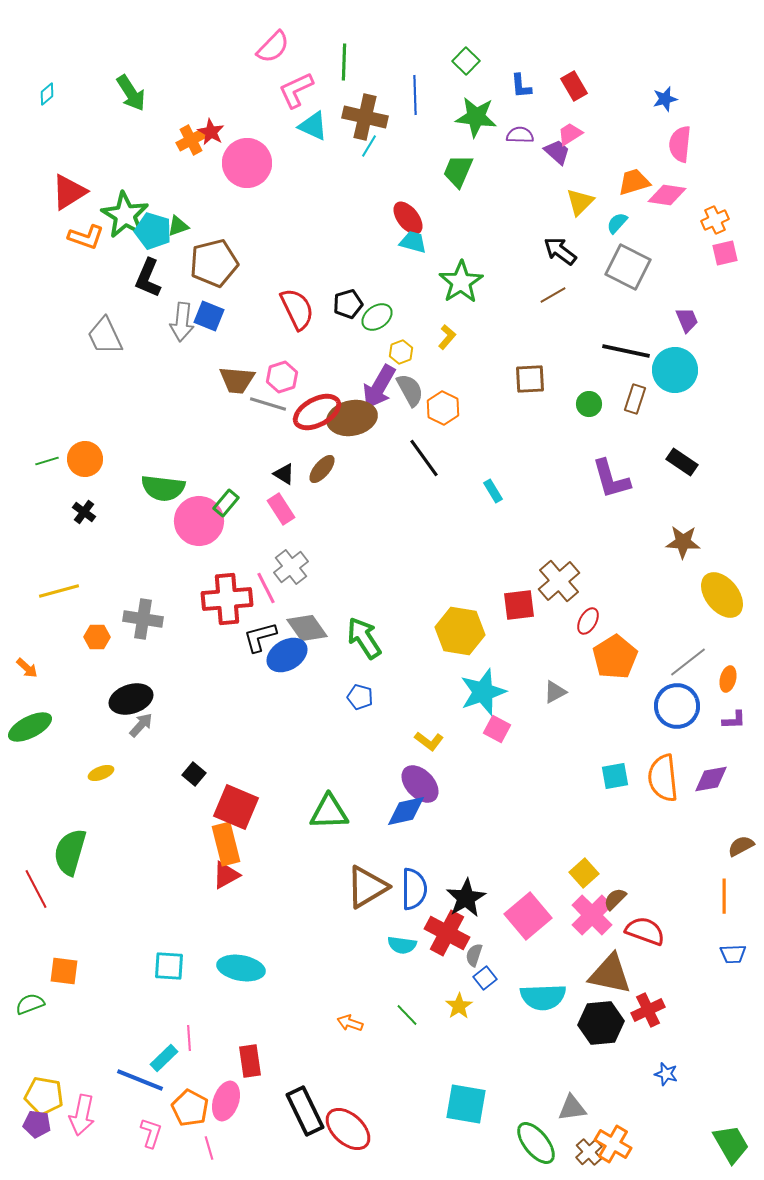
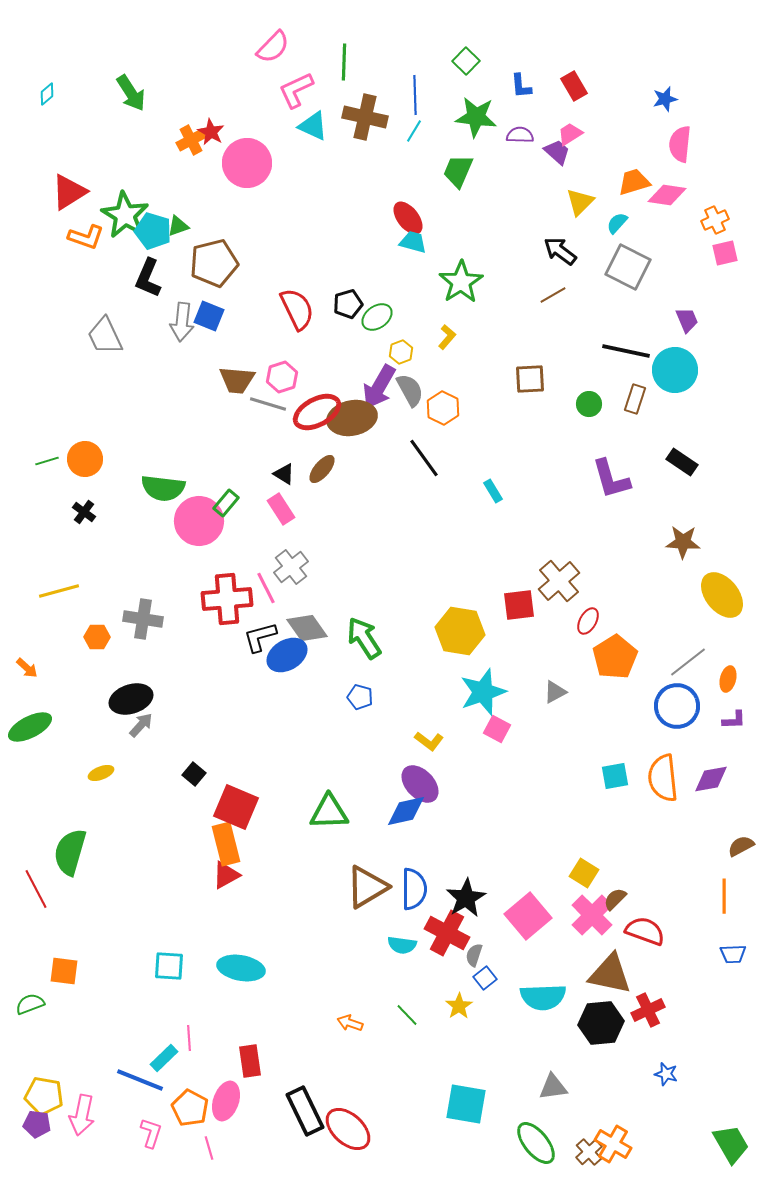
cyan line at (369, 146): moved 45 px right, 15 px up
yellow square at (584, 873): rotated 16 degrees counterclockwise
gray triangle at (572, 1108): moved 19 px left, 21 px up
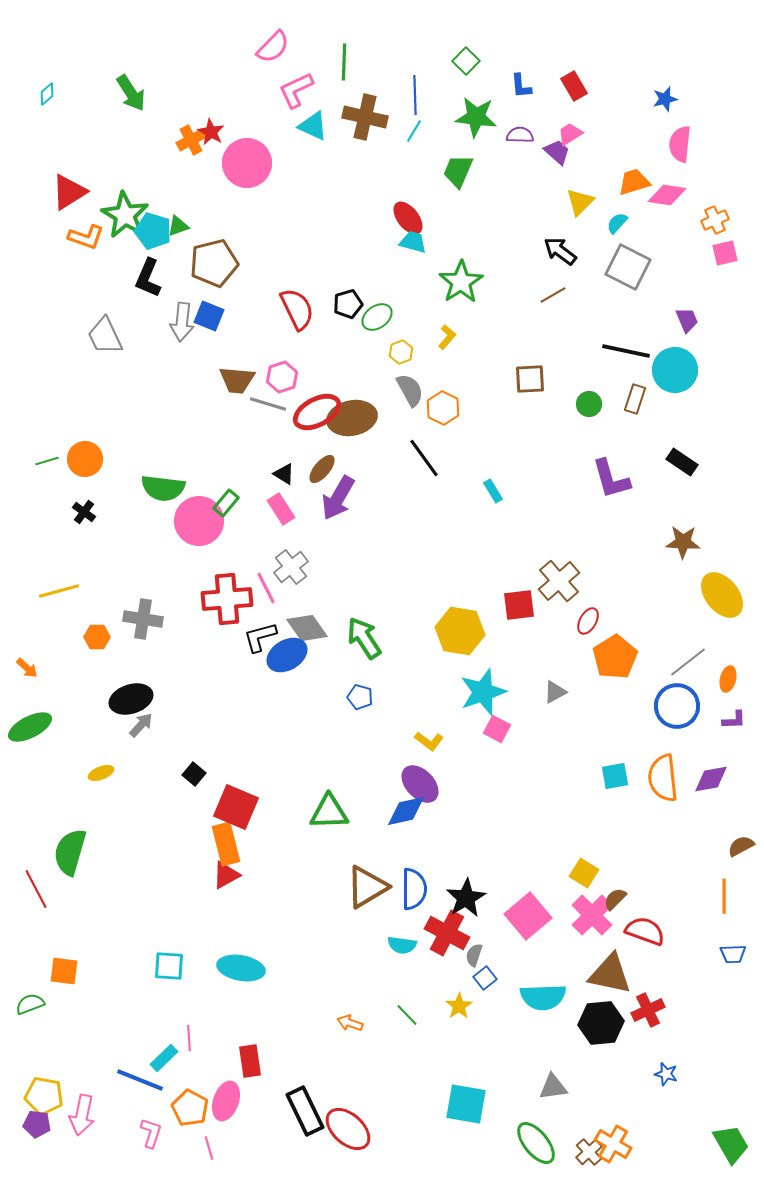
purple arrow at (379, 387): moved 41 px left, 111 px down
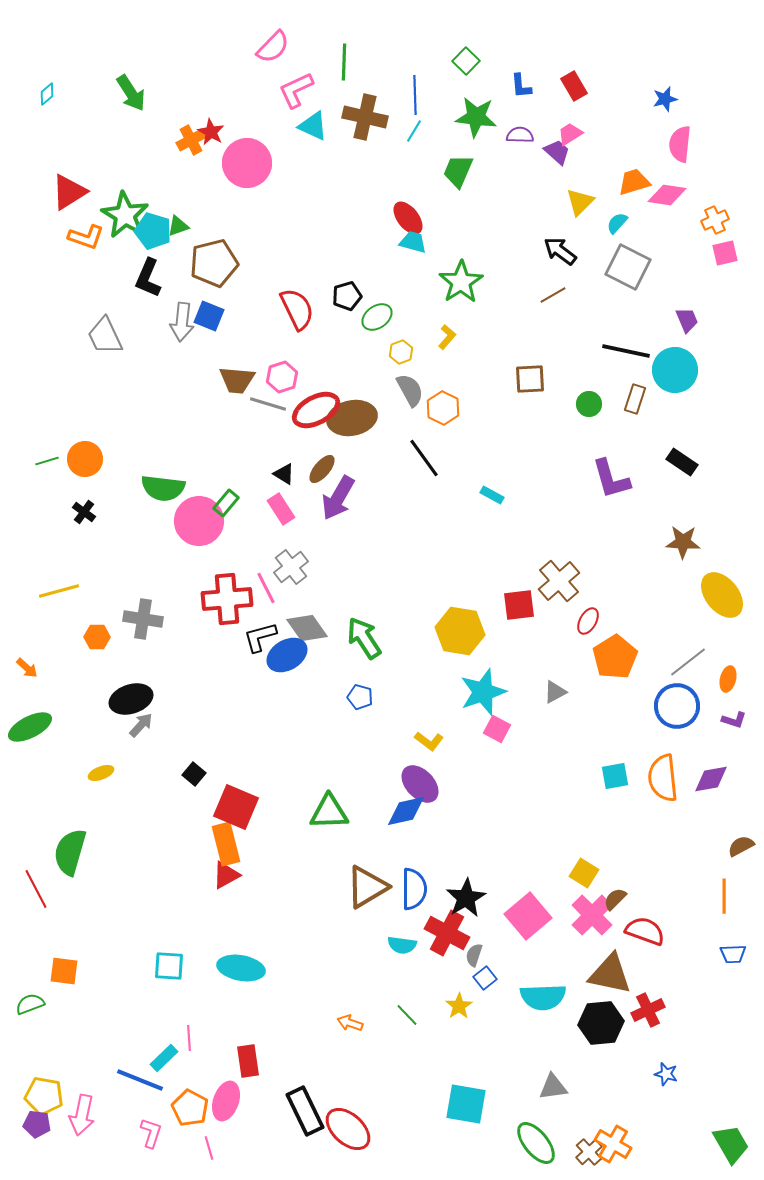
black pentagon at (348, 304): moved 1 px left, 8 px up
red ellipse at (317, 412): moved 1 px left, 2 px up
cyan rectangle at (493, 491): moved 1 px left, 4 px down; rotated 30 degrees counterclockwise
purple L-shape at (734, 720): rotated 20 degrees clockwise
red rectangle at (250, 1061): moved 2 px left
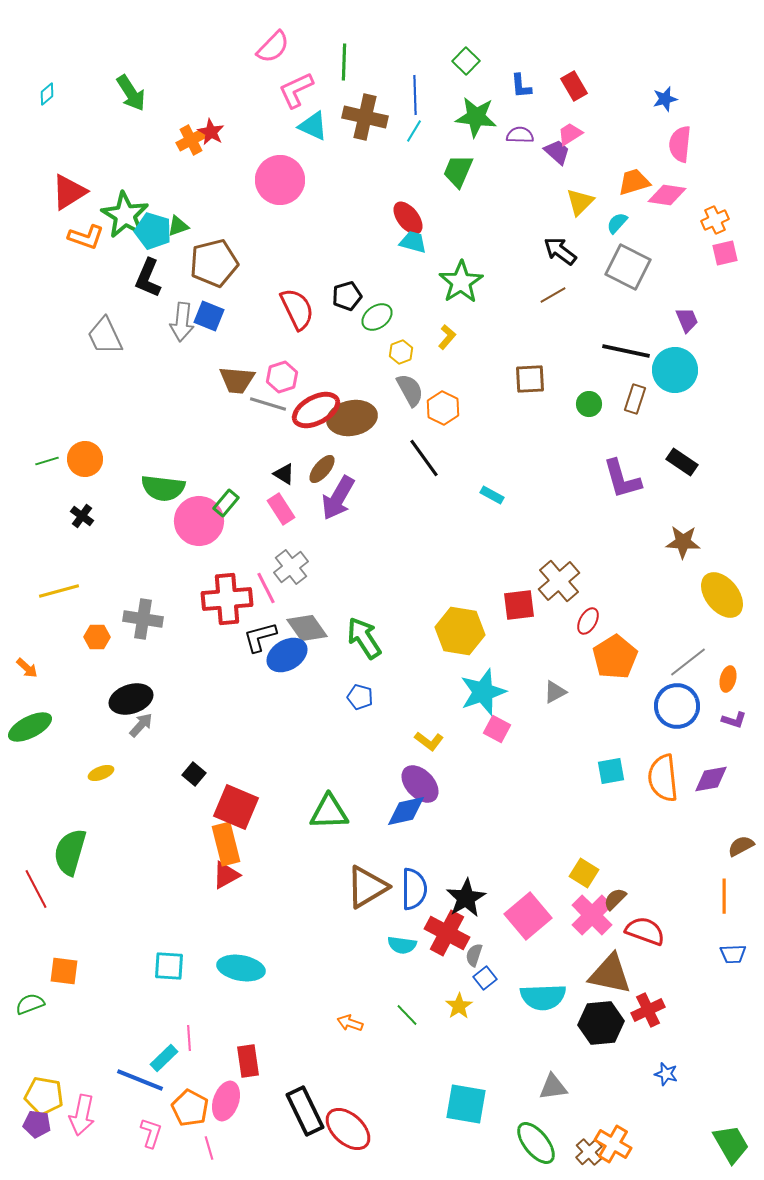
pink circle at (247, 163): moved 33 px right, 17 px down
purple L-shape at (611, 479): moved 11 px right
black cross at (84, 512): moved 2 px left, 4 px down
cyan square at (615, 776): moved 4 px left, 5 px up
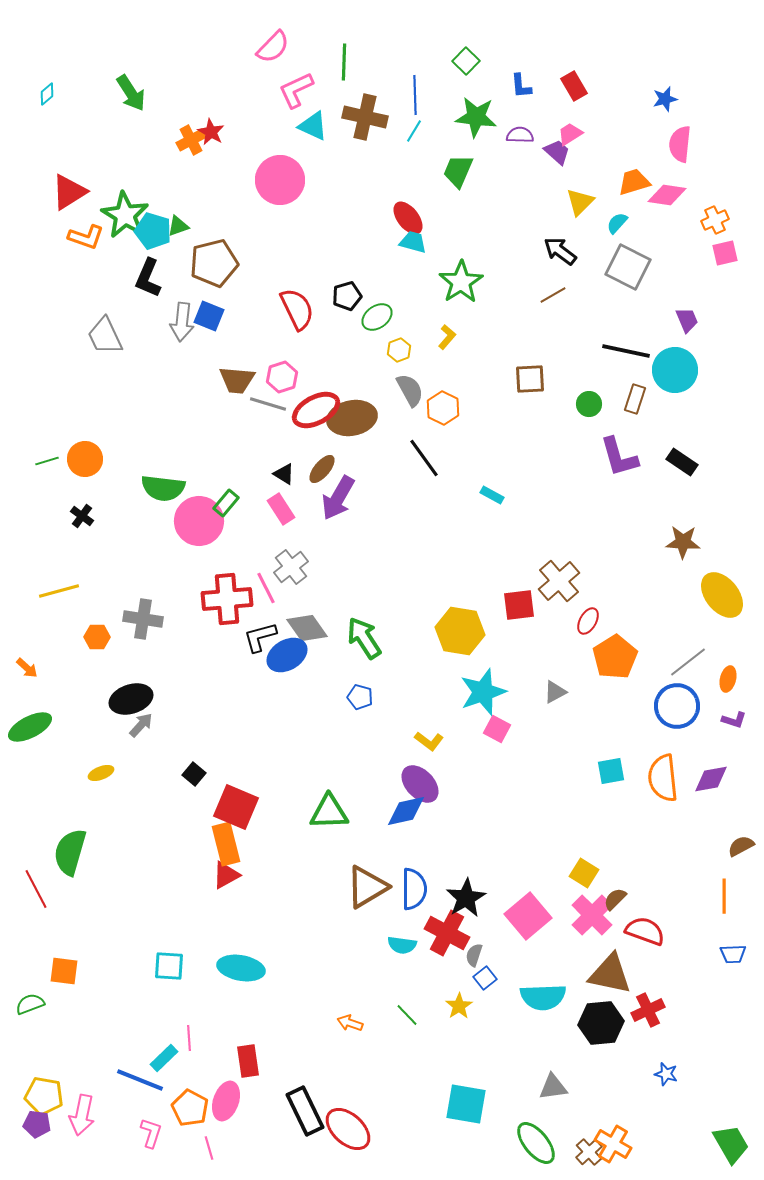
yellow hexagon at (401, 352): moved 2 px left, 2 px up
purple L-shape at (622, 479): moved 3 px left, 22 px up
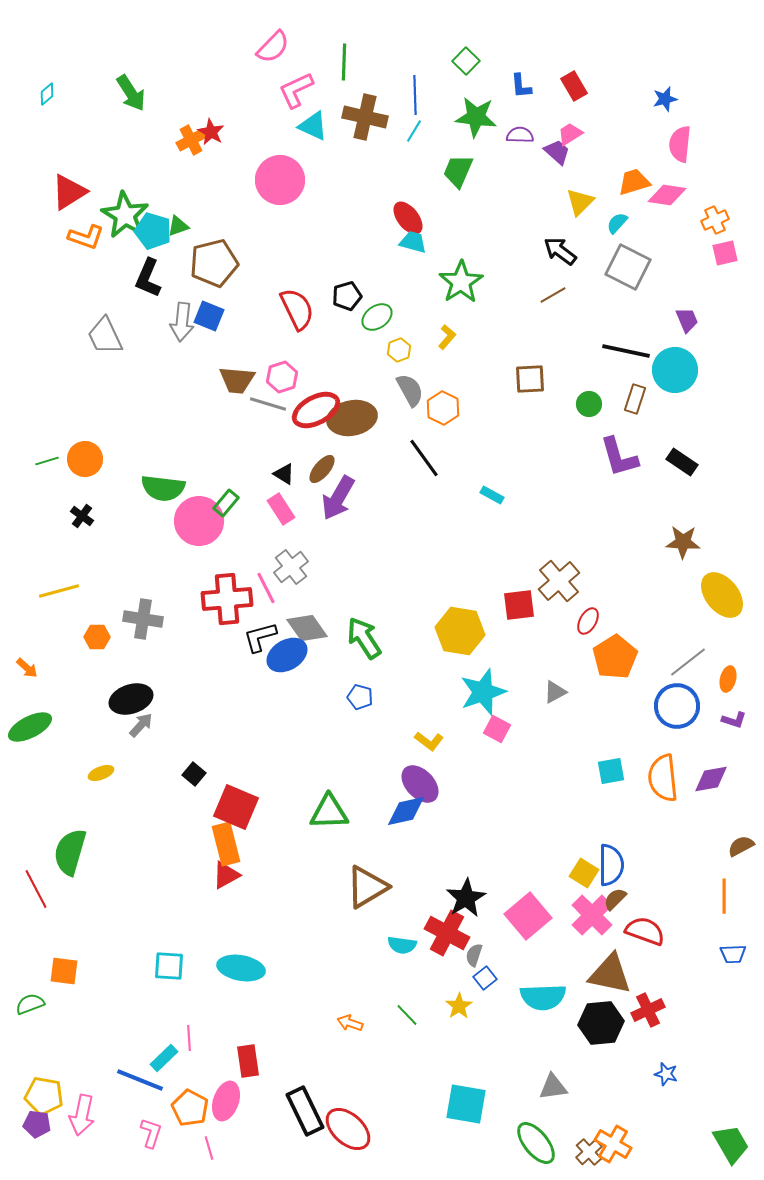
blue semicircle at (414, 889): moved 197 px right, 24 px up
